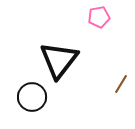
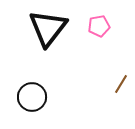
pink pentagon: moved 9 px down
black triangle: moved 11 px left, 32 px up
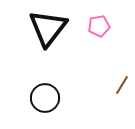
brown line: moved 1 px right, 1 px down
black circle: moved 13 px right, 1 px down
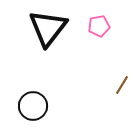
black circle: moved 12 px left, 8 px down
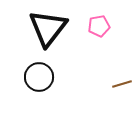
brown line: moved 1 px up; rotated 42 degrees clockwise
black circle: moved 6 px right, 29 px up
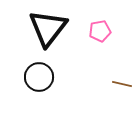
pink pentagon: moved 1 px right, 5 px down
brown line: rotated 30 degrees clockwise
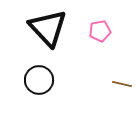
black triangle: rotated 21 degrees counterclockwise
black circle: moved 3 px down
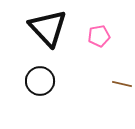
pink pentagon: moved 1 px left, 5 px down
black circle: moved 1 px right, 1 px down
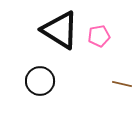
black triangle: moved 12 px right, 2 px down; rotated 15 degrees counterclockwise
